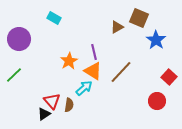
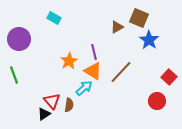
blue star: moved 7 px left
green line: rotated 66 degrees counterclockwise
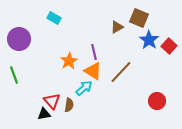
red square: moved 31 px up
black triangle: rotated 24 degrees clockwise
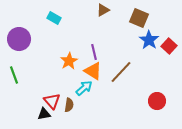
brown triangle: moved 14 px left, 17 px up
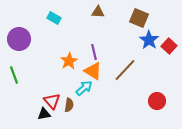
brown triangle: moved 5 px left, 2 px down; rotated 32 degrees clockwise
brown line: moved 4 px right, 2 px up
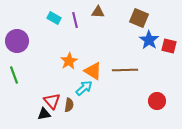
purple circle: moved 2 px left, 2 px down
red square: rotated 28 degrees counterclockwise
purple line: moved 19 px left, 32 px up
brown line: rotated 45 degrees clockwise
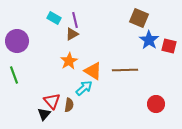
brown triangle: moved 26 px left, 22 px down; rotated 32 degrees counterclockwise
red circle: moved 1 px left, 3 px down
black triangle: rotated 40 degrees counterclockwise
